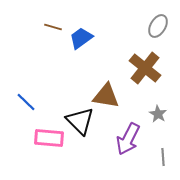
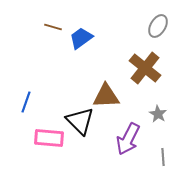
brown triangle: rotated 12 degrees counterclockwise
blue line: rotated 65 degrees clockwise
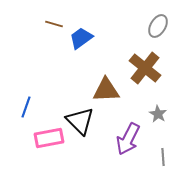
brown line: moved 1 px right, 3 px up
brown triangle: moved 6 px up
blue line: moved 5 px down
pink rectangle: rotated 16 degrees counterclockwise
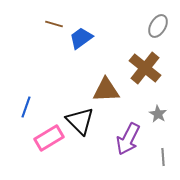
pink rectangle: rotated 20 degrees counterclockwise
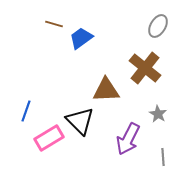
blue line: moved 4 px down
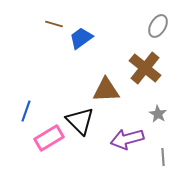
purple arrow: moved 1 px left; rotated 48 degrees clockwise
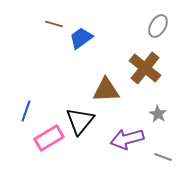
black triangle: rotated 24 degrees clockwise
gray line: rotated 66 degrees counterclockwise
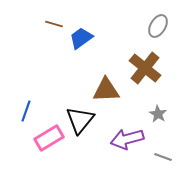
black triangle: moved 1 px up
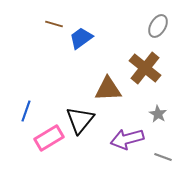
brown triangle: moved 2 px right, 1 px up
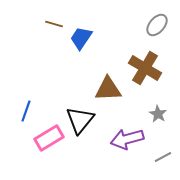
gray ellipse: moved 1 px left, 1 px up; rotated 10 degrees clockwise
blue trapezoid: rotated 20 degrees counterclockwise
brown cross: rotated 8 degrees counterclockwise
gray line: rotated 48 degrees counterclockwise
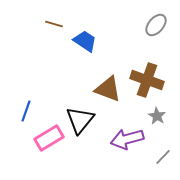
gray ellipse: moved 1 px left
blue trapezoid: moved 4 px right, 3 px down; rotated 90 degrees clockwise
brown cross: moved 2 px right, 12 px down; rotated 12 degrees counterclockwise
brown triangle: rotated 24 degrees clockwise
gray star: moved 1 px left, 2 px down
gray line: rotated 18 degrees counterclockwise
